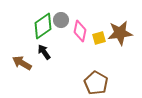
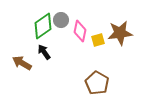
yellow square: moved 1 px left, 2 px down
brown pentagon: moved 1 px right
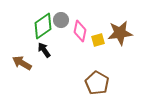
black arrow: moved 2 px up
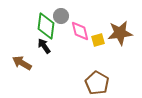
gray circle: moved 4 px up
green diamond: moved 3 px right; rotated 48 degrees counterclockwise
pink diamond: rotated 25 degrees counterclockwise
black arrow: moved 4 px up
